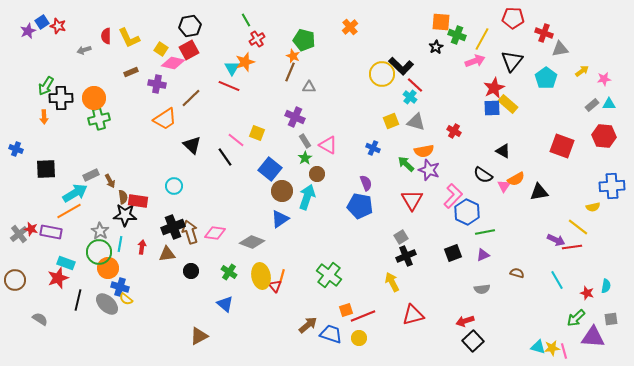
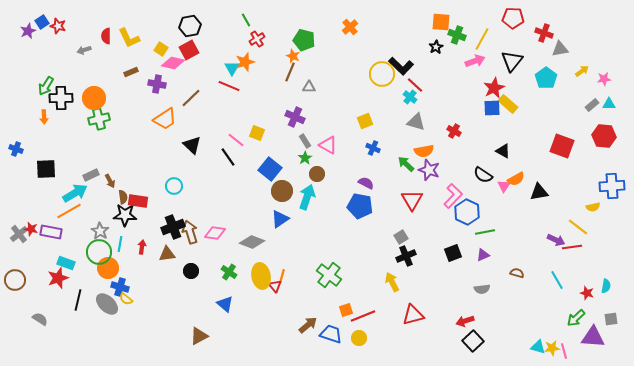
yellow square at (391, 121): moved 26 px left
black line at (225, 157): moved 3 px right
purple semicircle at (366, 183): rotated 42 degrees counterclockwise
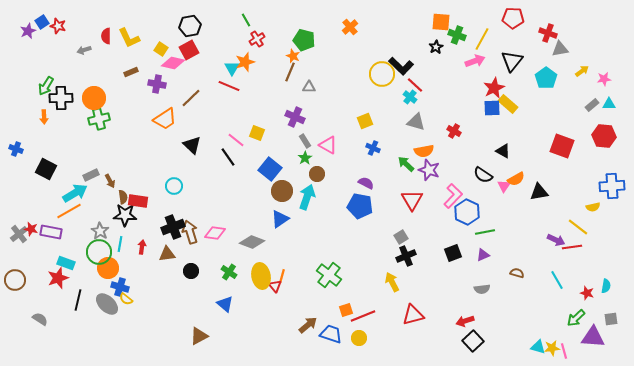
red cross at (544, 33): moved 4 px right
black square at (46, 169): rotated 30 degrees clockwise
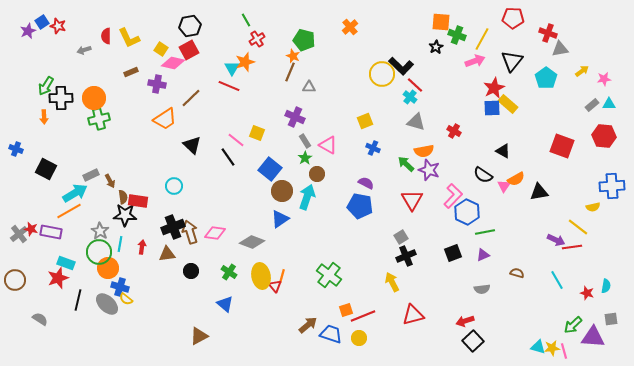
green arrow at (576, 318): moved 3 px left, 7 px down
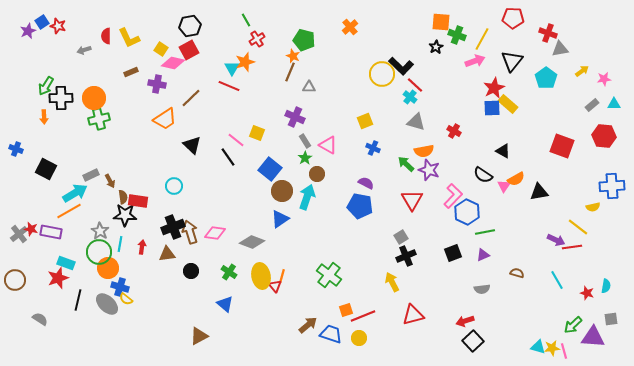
cyan triangle at (609, 104): moved 5 px right
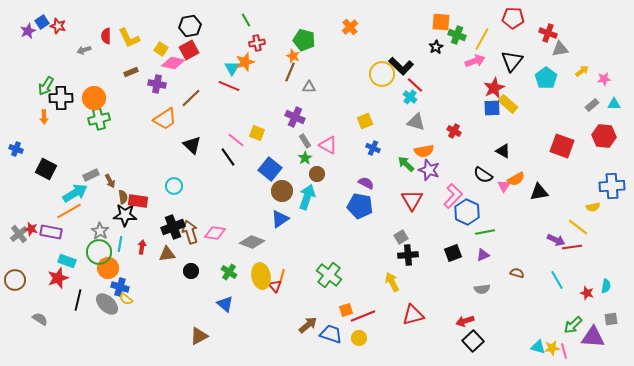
red cross at (257, 39): moved 4 px down; rotated 21 degrees clockwise
black cross at (406, 256): moved 2 px right, 1 px up; rotated 18 degrees clockwise
cyan rectangle at (66, 263): moved 1 px right, 2 px up
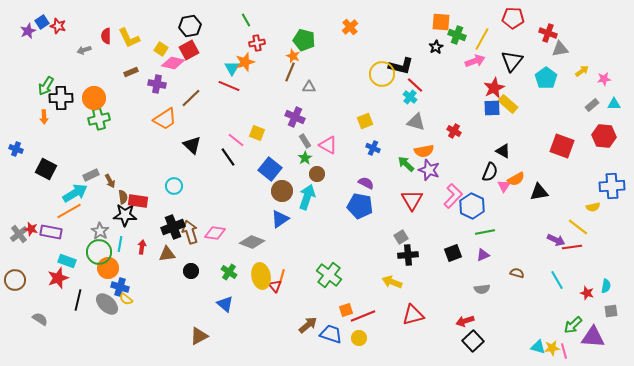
black L-shape at (401, 66): rotated 30 degrees counterclockwise
black semicircle at (483, 175): moved 7 px right, 3 px up; rotated 102 degrees counterclockwise
blue hexagon at (467, 212): moved 5 px right, 6 px up
yellow arrow at (392, 282): rotated 42 degrees counterclockwise
gray square at (611, 319): moved 8 px up
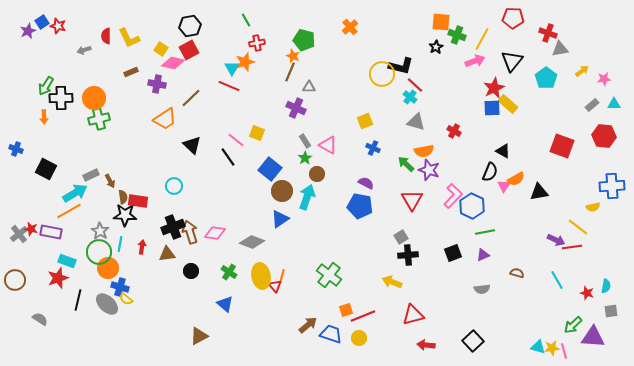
purple cross at (295, 117): moved 1 px right, 9 px up
red arrow at (465, 321): moved 39 px left, 24 px down; rotated 24 degrees clockwise
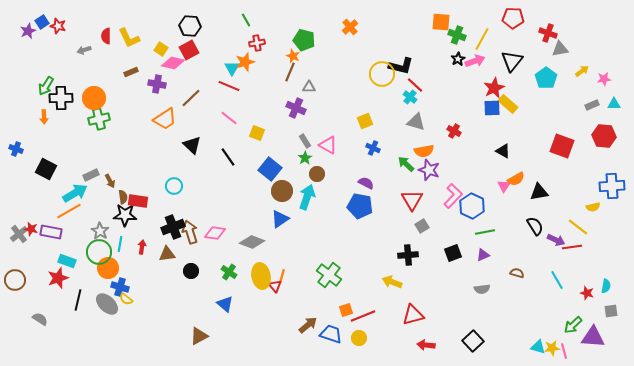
black hexagon at (190, 26): rotated 15 degrees clockwise
black star at (436, 47): moved 22 px right, 12 px down
gray rectangle at (592, 105): rotated 16 degrees clockwise
pink line at (236, 140): moved 7 px left, 22 px up
black semicircle at (490, 172): moved 45 px right, 54 px down; rotated 54 degrees counterclockwise
gray square at (401, 237): moved 21 px right, 11 px up
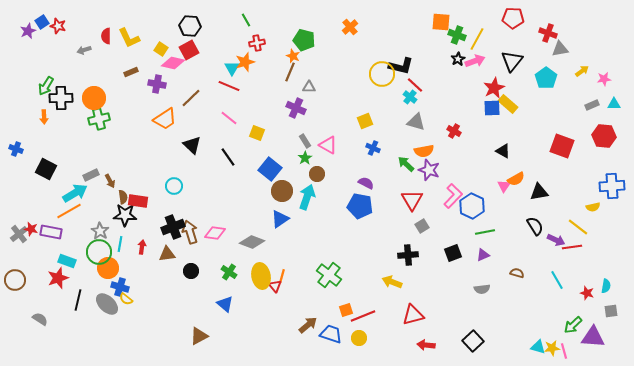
yellow line at (482, 39): moved 5 px left
